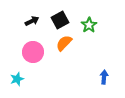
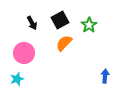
black arrow: moved 2 px down; rotated 88 degrees clockwise
pink circle: moved 9 px left, 1 px down
blue arrow: moved 1 px right, 1 px up
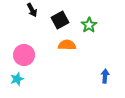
black arrow: moved 13 px up
orange semicircle: moved 3 px right, 2 px down; rotated 48 degrees clockwise
pink circle: moved 2 px down
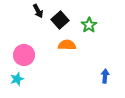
black arrow: moved 6 px right, 1 px down
black square: rotated 12 degrees counterclockwise
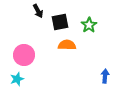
black square: moved 2 px down; rotated 30 degrees clockwise
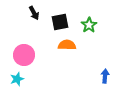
black arrow: moved 4 px left, 2 px down
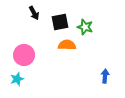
green star: moved 4 px left, 2 px down; rotated 21 degrees counterclockwise
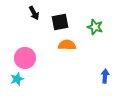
green star: moved 10 px right
pink circle: moved 1 px right, 3 px down
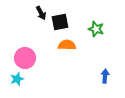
black arrow: moved 7 px right
green star: moved 1 px right, 2 px down
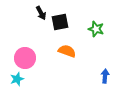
orange semicircle: moved 6 px down; rotated 18 degrees clockwise
